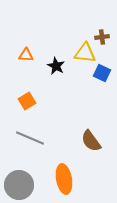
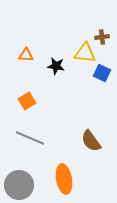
black star: rotated 18 degrees counterclockwise
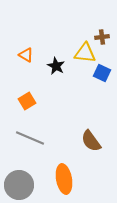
orange triangle: rotated 28 degrees clockwise
black star: rotated 18 degrees clockwise
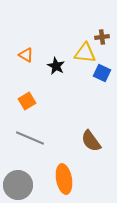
gray circle: moved 1 px left
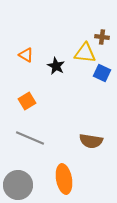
brown cross: rotated 16 degrees clockwise
brown semicircle: rotated 45 degrees counterclockwise
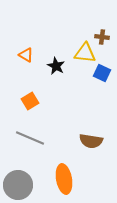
orange square: moved 3 px right
